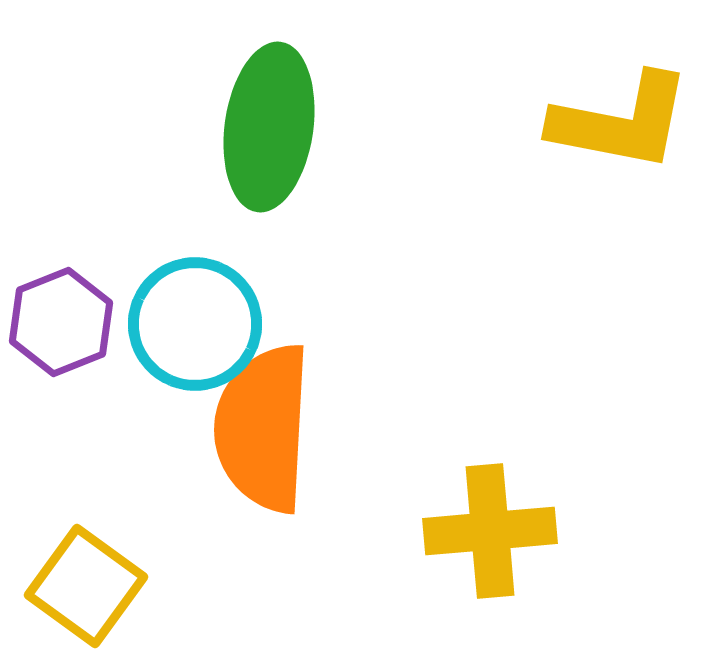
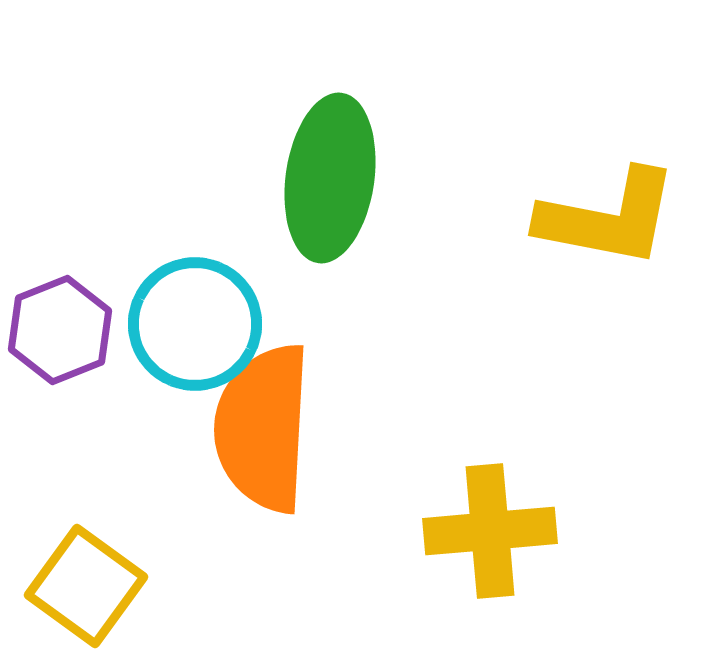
yellow L-shape: moved 13 px left, 96 px down
green ellipse: moved 61 px right, 51 px down
purple hexagon: moved 1 px left, 8 px down
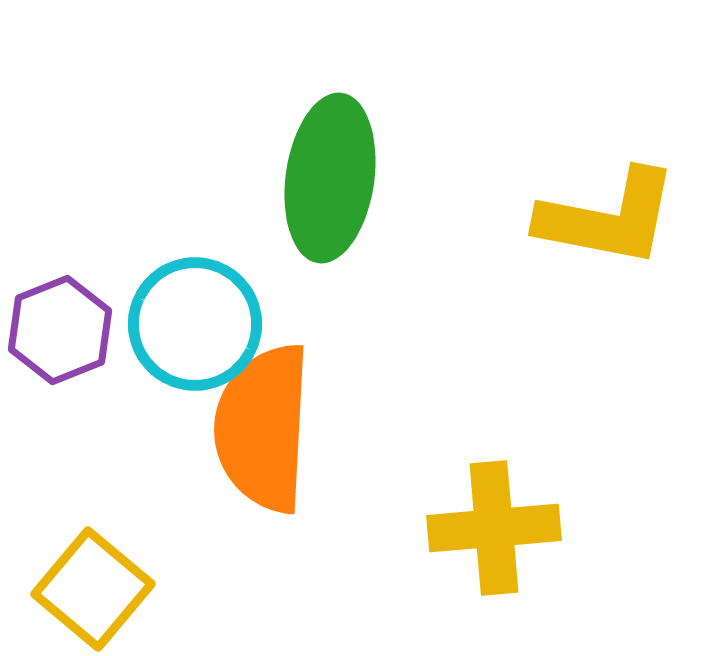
yellow cross: moved 4 px right, 3 px up
yellow square: moved 7 px right, 3 px down; rotated 4 degrees clockwise
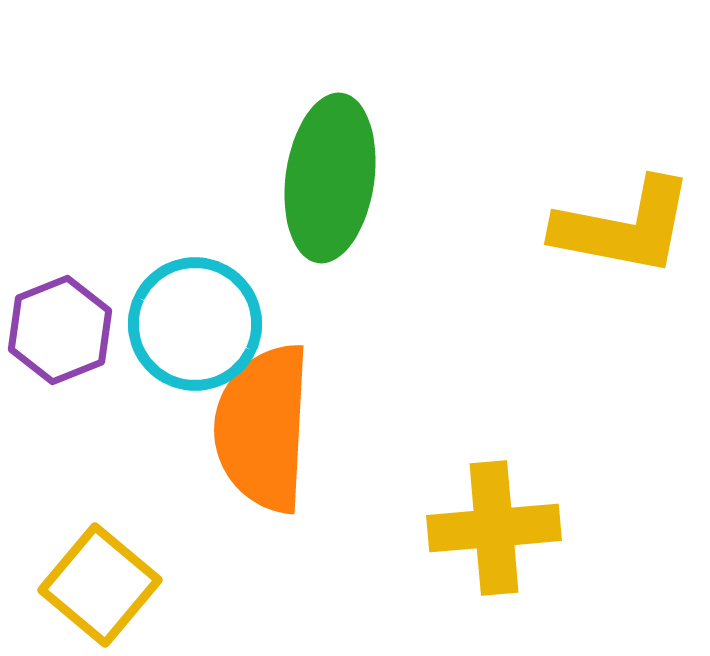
yellow L-shape: moved 16 px right, 9 px down
yellow square: moved 7 px right, 4 px up
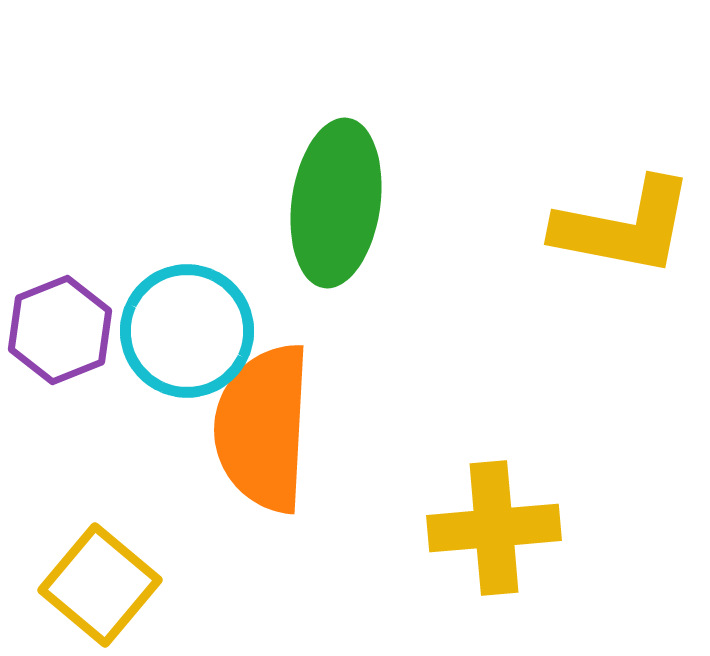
green ellipse: moved 6 px right, 25 px down
cyan circle: moved 8 px left, 7 px down
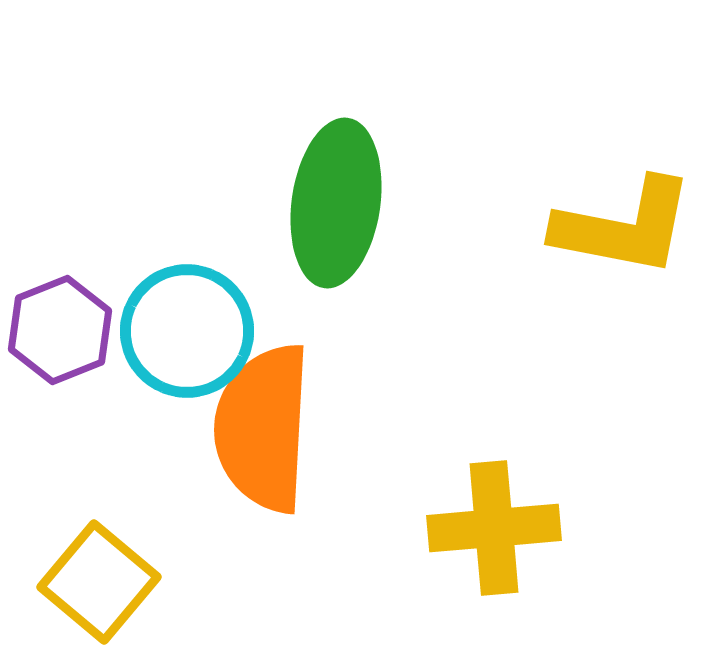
yellow square: moved 1 px left, 3 px up
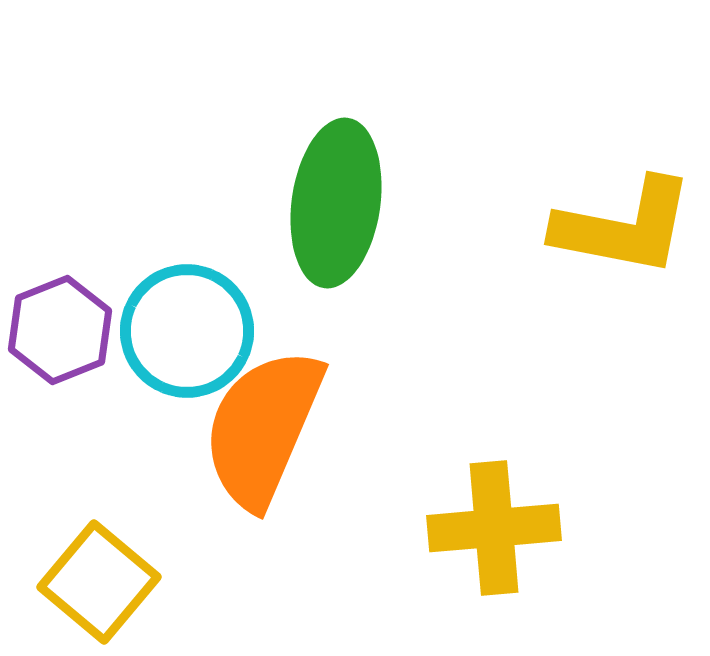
orange semicircle: rotated 20 degrees clockwise
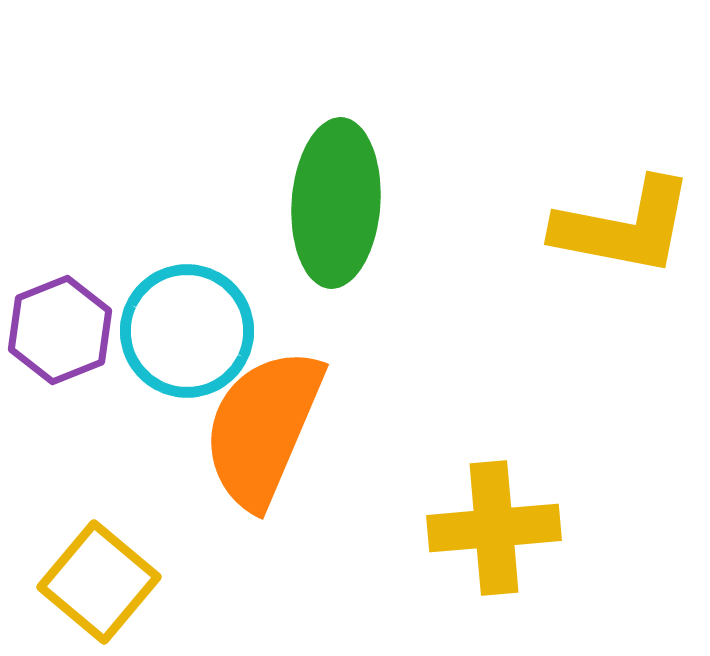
green ellipse: rotated 4 degrees counterclockwise
